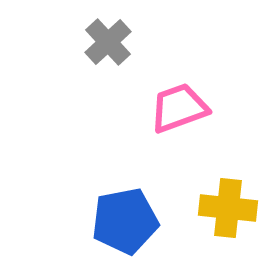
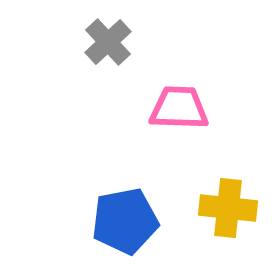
pink trapezoid: rotated 22 degrees clockwise
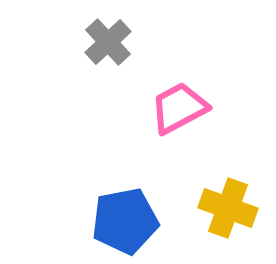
pink trapezoid: rotated 30 degrees counterclockwise
yellow cross: rotated 14 degrees clockwise
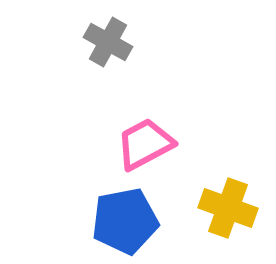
gray cross: rotated 18 degrees counterclockwise
pink trapezoid: moved 34 px left, 36 px down
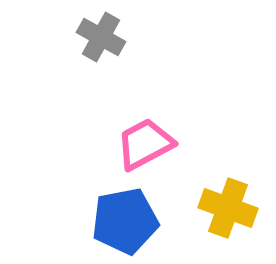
gray cross: moved 7 px left, 5 px up
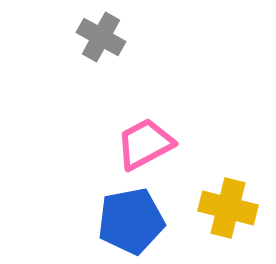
yellow cross: rotated 6 degrees counterclockwise
blue pentagon: moved 6 px right
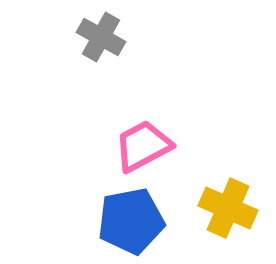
pink trapezoid: moved 2 px left, 2 px down
yellow cross: rotated 10 degrees clockwise
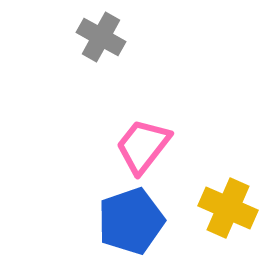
pink trapezoid: rotated 24 degrees counterclockwise
blue pentagon: rotated 8 degrees counterclockwise
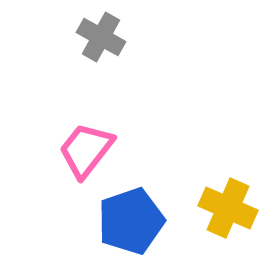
pink trapezoid: moved 57 px left, 4 px down
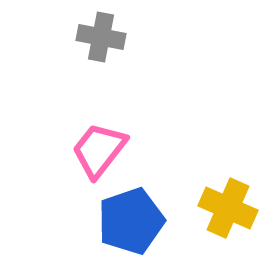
gray cross: rotated 18 degrees counterclockwise
pink trapezoid: moved 13 px right
